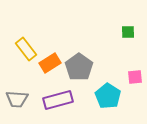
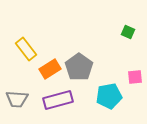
green square: rotated 24 degrees clockwise
orange rectangle: moved 6 px down
cyan pentagon: moved 1 px right; rotated 30 degrees clockwise
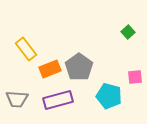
green square: rotated 24 degrees clockwise
orange rectangle: rotated 10 degrees clockwise
cyan pentagon: rotated 25 degrees clockwise
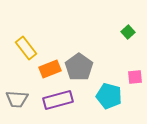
yellow rectangle: moved 1 px up
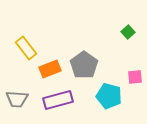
gray pentagon: moved 5 px right, 2 px up
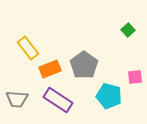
green square: moved 2 px up
yellow rectangle: moved 2 px right
purple rectangle: rotated 48 degrees clockwise
